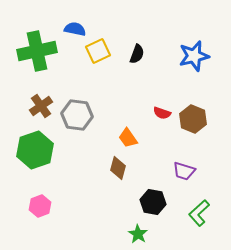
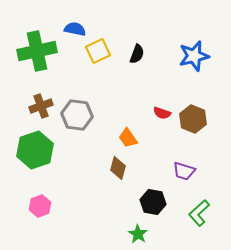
brown cross: rotated 15 degrees clockwise
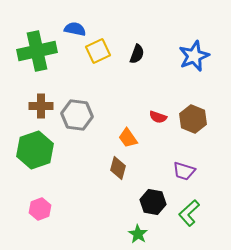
blue star: rotated 8 degrees counterclockwise
brown cross: rotated 20 degrees clockwise
red semicircle: moved 4 px left, 4 px down
pink hexagon: moved 3 px down
green L-shape: moved 10 px left
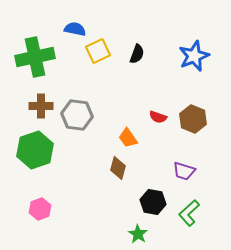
green cross: moved 2 px left, 6 px down
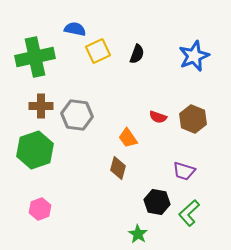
black hexagon: moved 4 px right
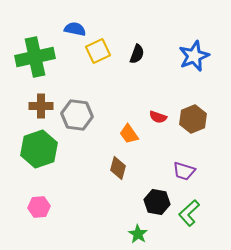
brown hexagon: rotated 16 degrees clockwise
orange trapezoid: moved 1 px right, 4 px up
green hexagon: moved 4 px right, 1 px up
pink hexagon: moved 1 px left, 2 px up; rotated 15 degrees clockwise
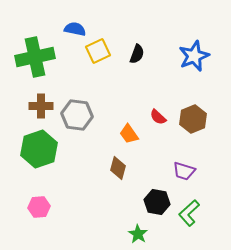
red semicircle: rotated 24 degrees clockwise
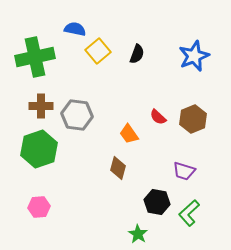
yellow square: rotated 15 degrees counterclockwise
